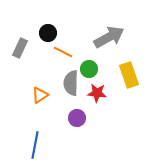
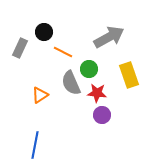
black circle: moved 4 px left, 1 px up
gray semicircle: rotated 25 degrees counterclockwise
purple circle: moved 25 px right, 3 px up
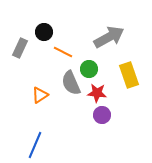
blue line: rotated 12 degrees clockwise
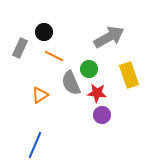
orange line: moved 9 px left, 4 px down
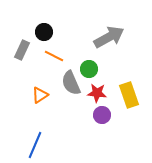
gray rectangle: moved 2 px right, 2 px down
yellow rectangle: moved 20 px down
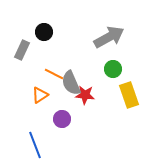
orange line: moved 18 px down
green circle: moved 24 px right
red star: moved 12 px left, 2 px down
purple circle: moved 40 px left, 4 px down
blue line: rotated 44 degrees counterclockwise
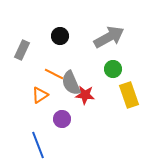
black circle: moved 16 px right, 4 px down
blue line: moved 3 px right
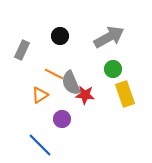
yellow rectangle: moved 4 px left, 1 px up
blue line: moved 2 px right; rotated 24 degrees counterclockwise
